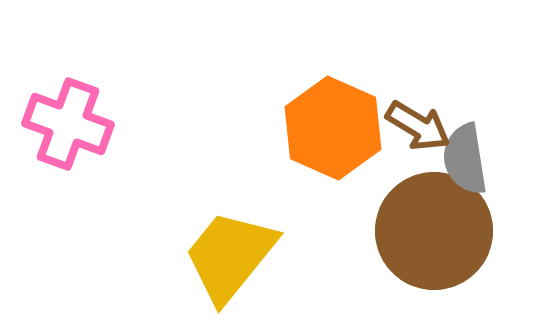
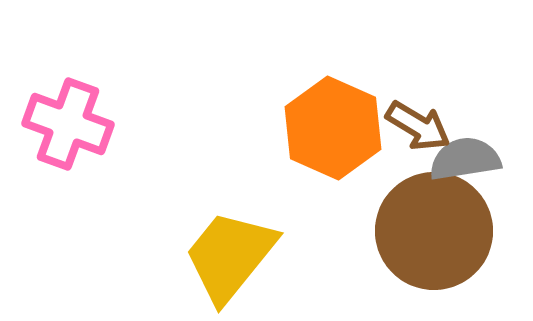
gray semicircle: rotated 90 degrees clockwise
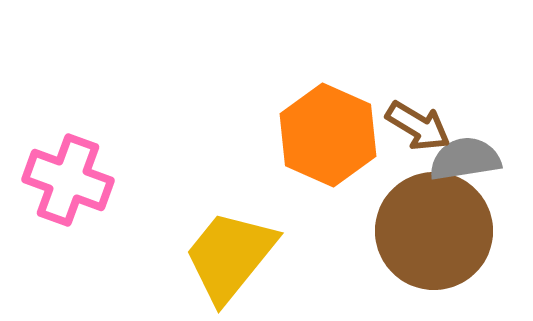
pink cross: moved 56 px down
orange hexagon: moved 5 px left, 7 px down
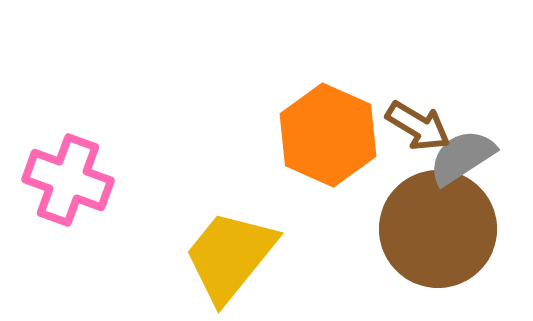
gray semicircle: moved 3 px left, 2 px up; rotated 24 degrees counterclockwise
brown circle: moved 4 px right, 2 px up
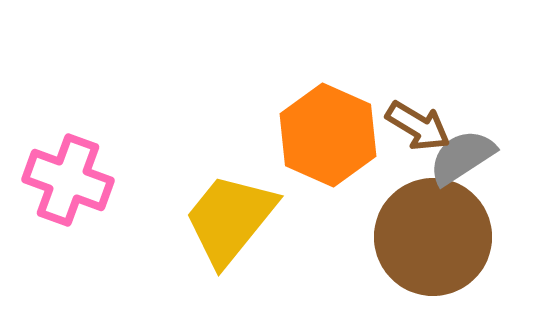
brown circle: moved 5 px left, 8 px down
yellow trapezoid: moved 37 px up
